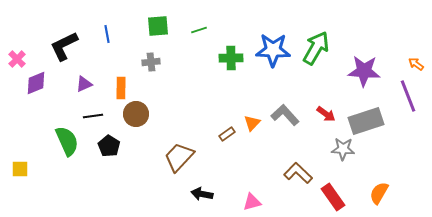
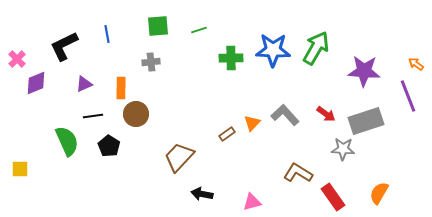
brown L-shape: rotated 12 degrees counterclockwise
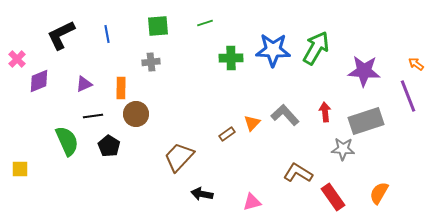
green line: moved 6 px right, 7 px up
black L-shape: moved 3 px left, 11 px up
purple diamond: moved 3 px right, 2 px up
red arrow: moved 1 px left, 2 px up; rotated 132 degrees counterclockwise
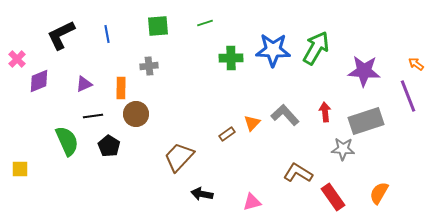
gray cross: moved 2 px left, 4 px down
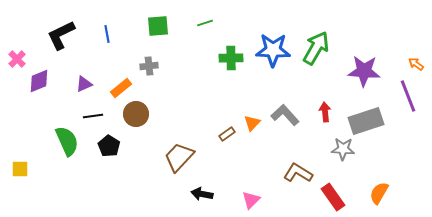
orange rectangle: rotated 50 degrees clockwise
pink triangle: moved 1 px left, 2 px up; rotated 30 degrees counterclockwise
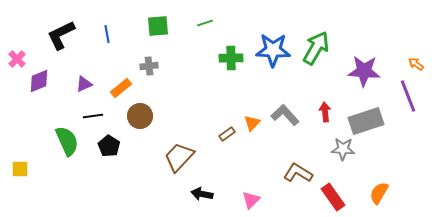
brown circle: moved 4 px right, 2 px down
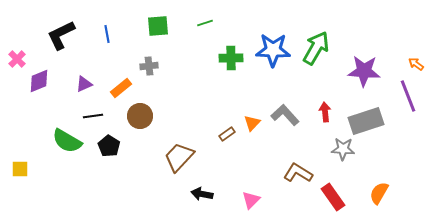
green semicircle: rotated 144 degrees clockwise
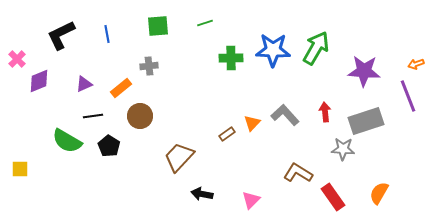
orange arrow: rotated 56 degrees counterclockwise
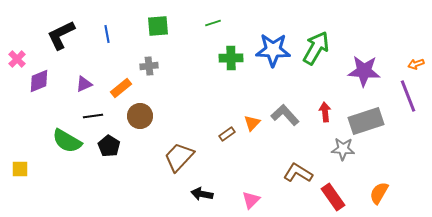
green line: moved 8 px right
